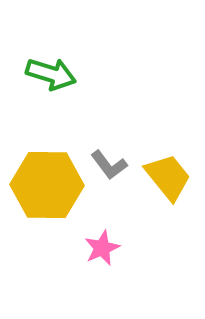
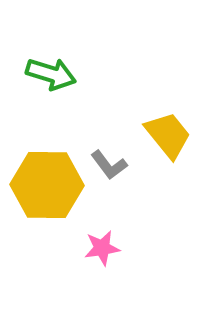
yellow trapezoid: moved 42 px up
pink star: rotated 15 degrees clockwise
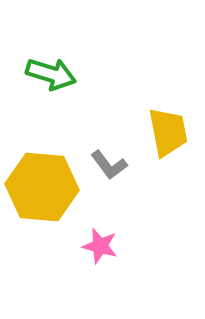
yellow trapezoid: moved 3 px up; rotated 28 degrees clockwise
yellow hexagon: moved 5 px left, 2 px down; rotated 4 degrees clockwise
pink star: moved 2 px left, 2 px up; rotated 24 degrees clockwise
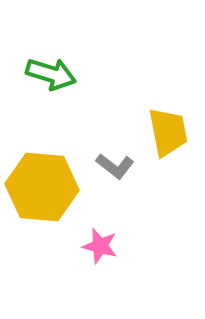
gray L-shape: moved 6 px right, 1 px down; rotated 15 degrees counterclockwise
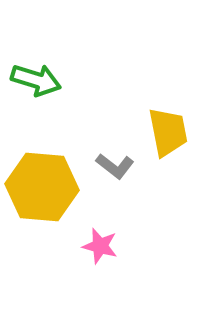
green arrow: moved 15 px left, 6 px down
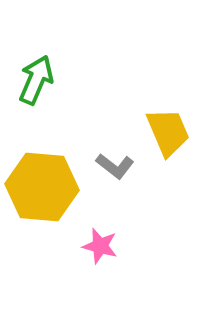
green arrow: rotated 84 degrees counterclockwise
yellow trapezoid: rotated 12 degrees counterclockwise
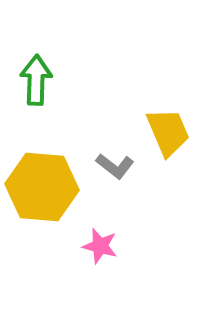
green arrow: rotated 21 degrees counterclockwise
